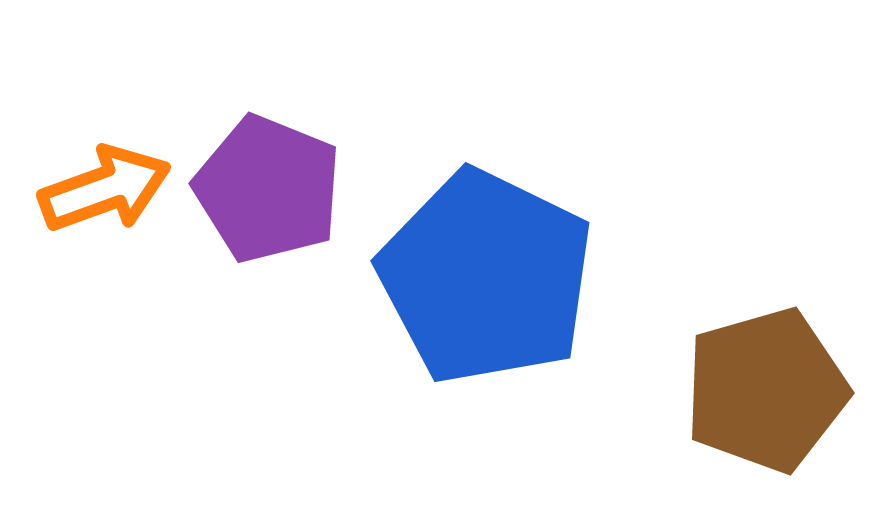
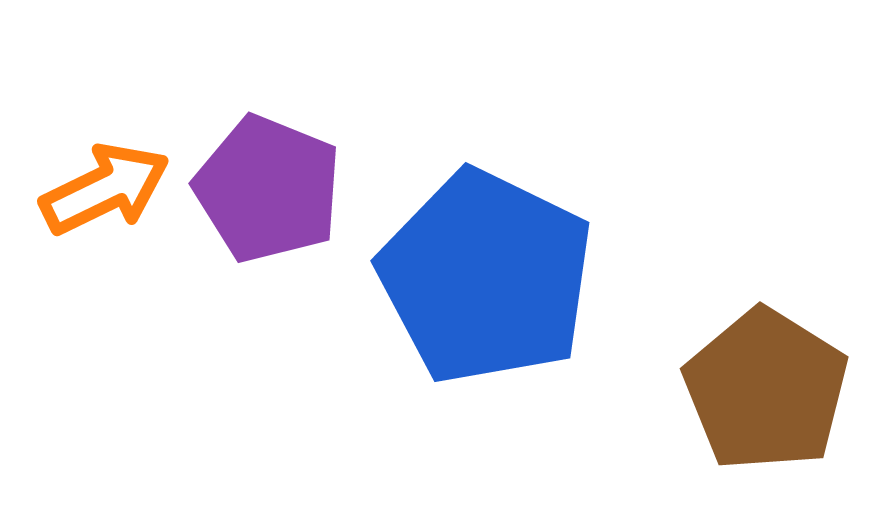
orange arrow: rotated 6 degrees counterclockwise
brown pentagon: rotated 24 degrees counterclockwise
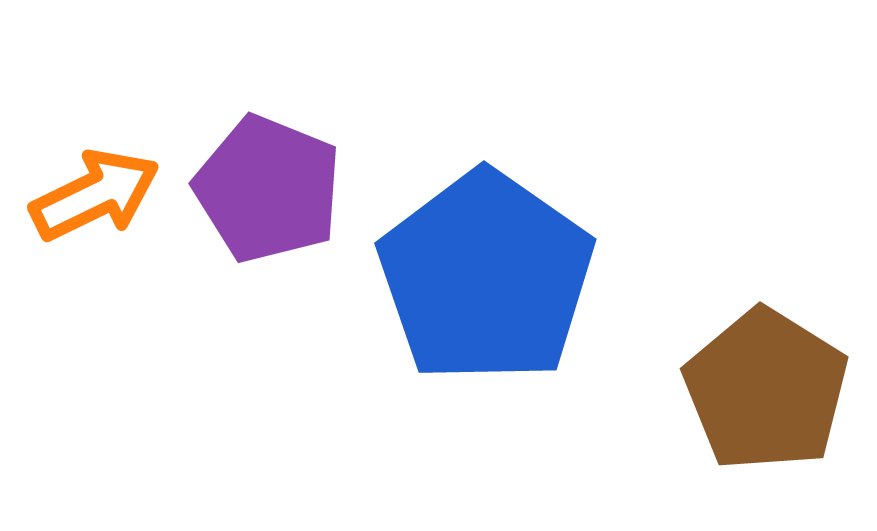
orange arrow: moved 10 px left, 6 px down
blue pentagon: rotated 9 degrees clockwise
